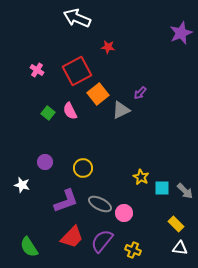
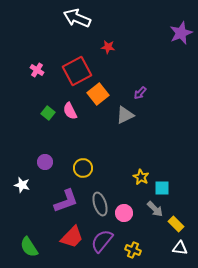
gray triangle: moved 4 px right, 5 px down
gray arrow: moved 30 px left, 18 px down
gray ellipse: rotated 45 degrees clockwise
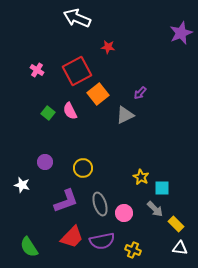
purple semicircle: rotated 140 degrees counterclockwise
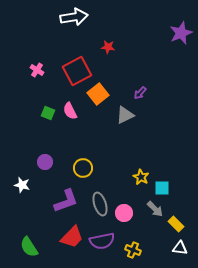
white arrow: moved 3 px left, 1 px up; rotated 148 degrees clockwise
green square: rotated 16 degrees counterclockwise
